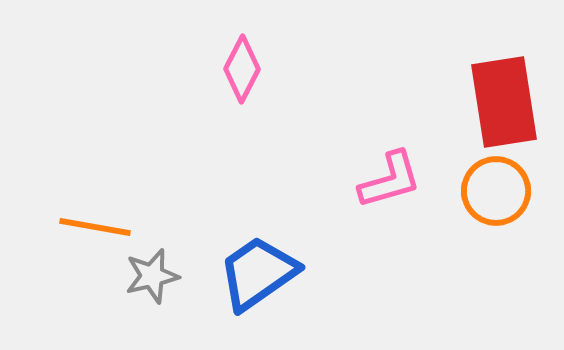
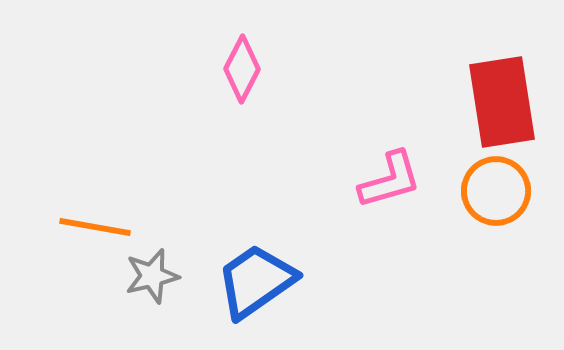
red rectangle: moved 2 px left
blue trapezoid: moved 2 px left, 8 px down
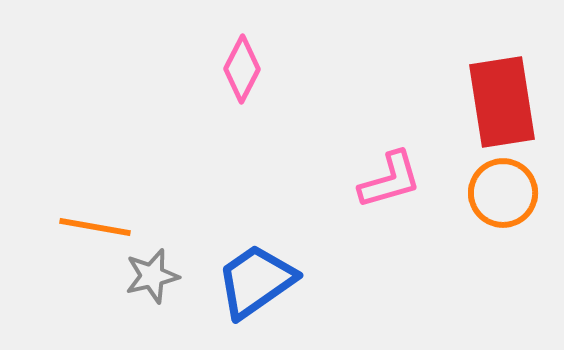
orange circle: moved 7 px right, 2 px down
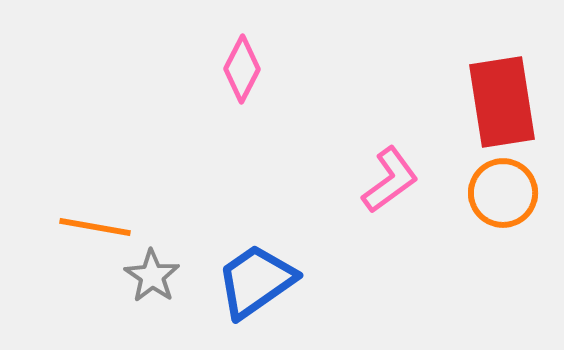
pink L-shape: rotated 20 degrees counterclockwise
gray star: rotated 24 degrees counterclockwise
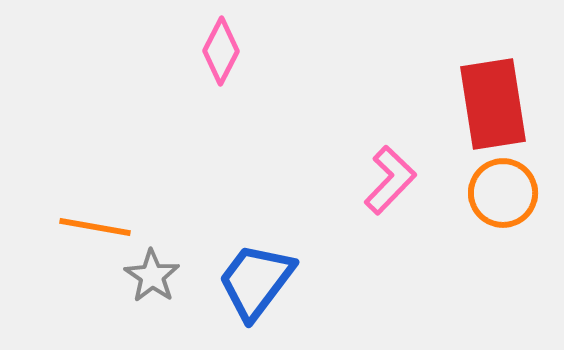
pink diamond: moved 21 px left, 18 px up
red rectangle: moved 9 px left, 2 px down
pink L-shape: rotated 10 degrees counterclockwise
blue trapezoid: rotated 18 degrees counterclockwise
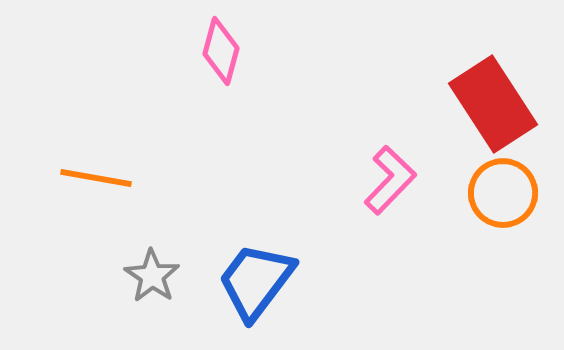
pink diamond: rotated 12 degrees counterclockwise
red rectangle: rotated 24 degrees counterclockwise
orange line: moved 1 px right, 49 px up
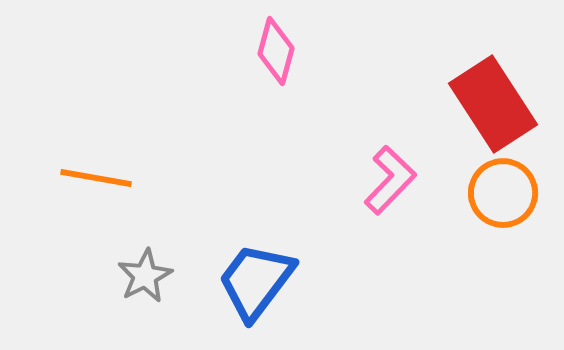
pink diamond: moved 55 px right
gray star: moved 7 px left; rotated 10 degrees clockwise
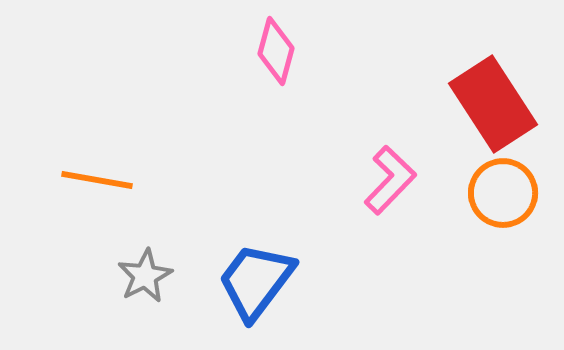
orange line: moved 1 px right, 2 px down
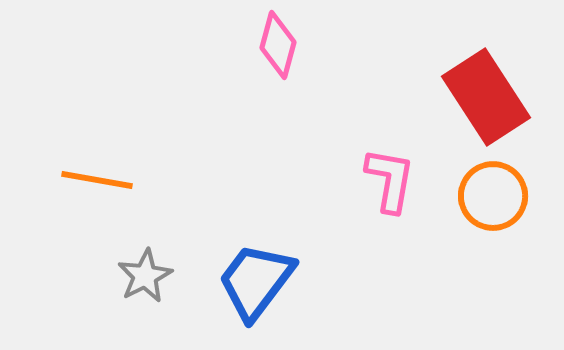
pink diamond: moved 2 px right, 6 px up
red rectangle: moved 7 px left, 7 px up
pink L-shape: rotated 34 degrees counterclockwise
orange circle: moved 10 px left, 3 px down
